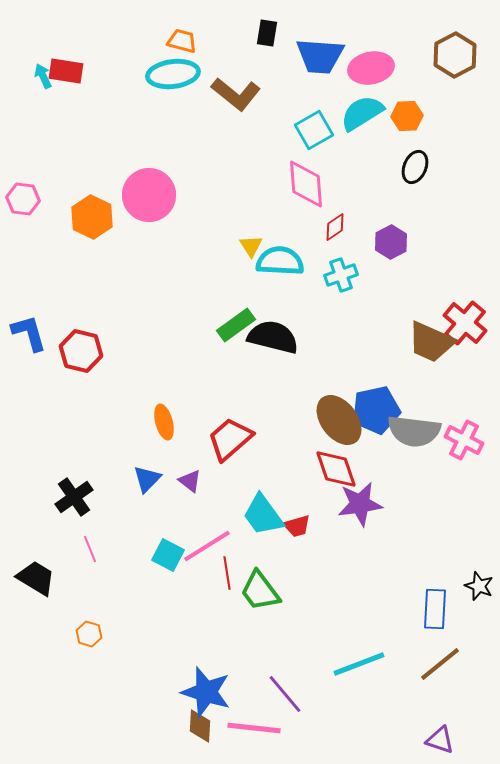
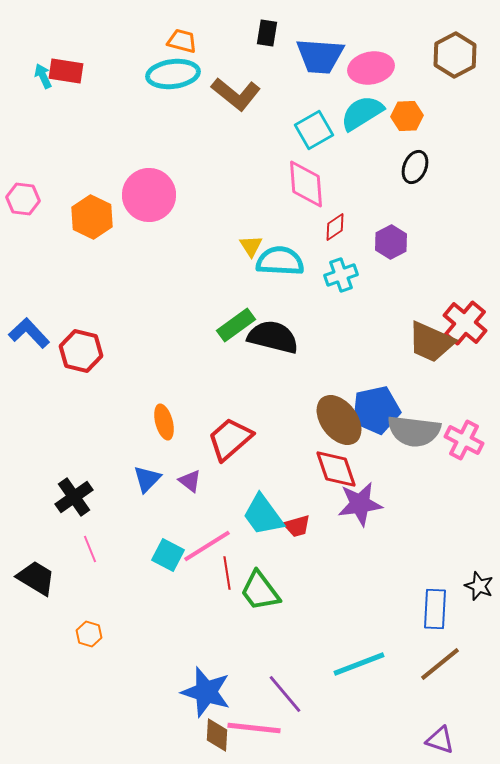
blue L-shape at (29, 333): rotated 27 degrees counterclockwise
brown diamond at (200, 726): moved 17 px right, 9 px down
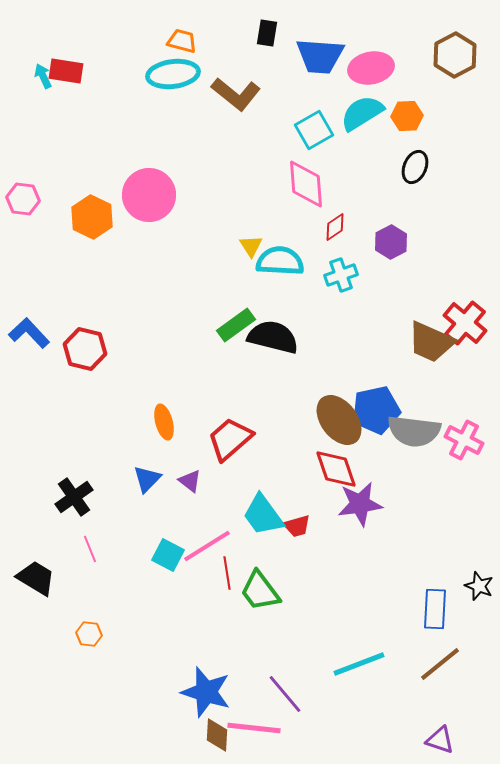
red hexagon at (81, 351): moved 4 px right, 2 px up
orange hexagon at (89, 634): rotated 10 degrees counterclockwise
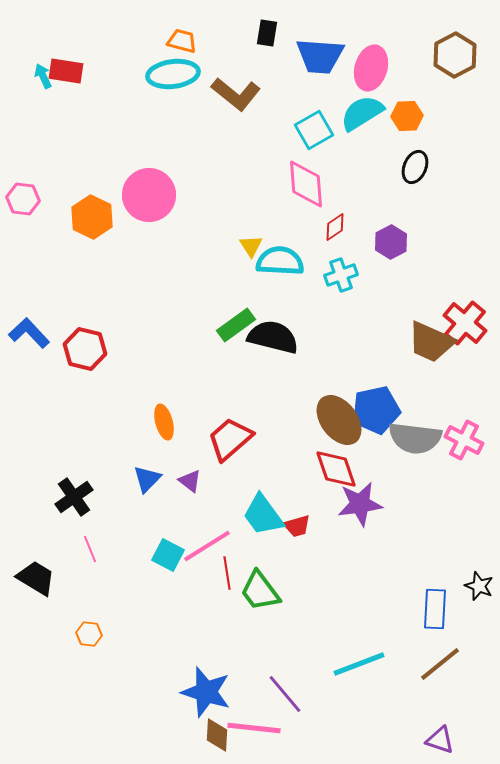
pink ellipse at (371, 68): rotated 63 degrees counterclockwise
gray semicircle at (414, 431): moved 1 px right, 7 px down
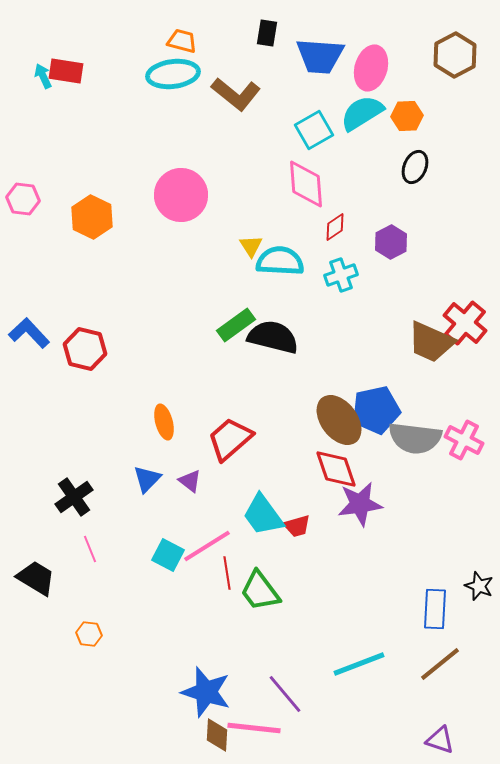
pink circle at (149, 195): moved 32 px right
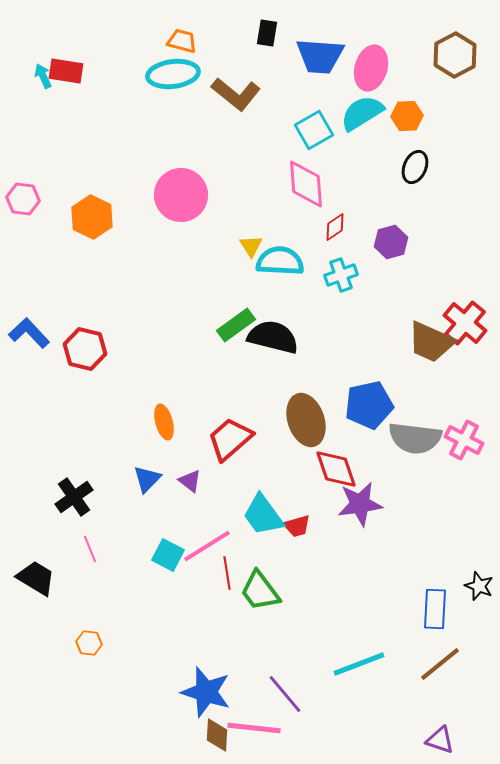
purple hexagon at (391, 242): rotated 12 degrees clockwise
blue pentagon at (376, 410): moved 7 px left, 5 px up
brown ellipse at (339, 420): moved 33 px left; rotated 18 degrees clockwise
orange hexagon at (89, 634): moved 9 px down
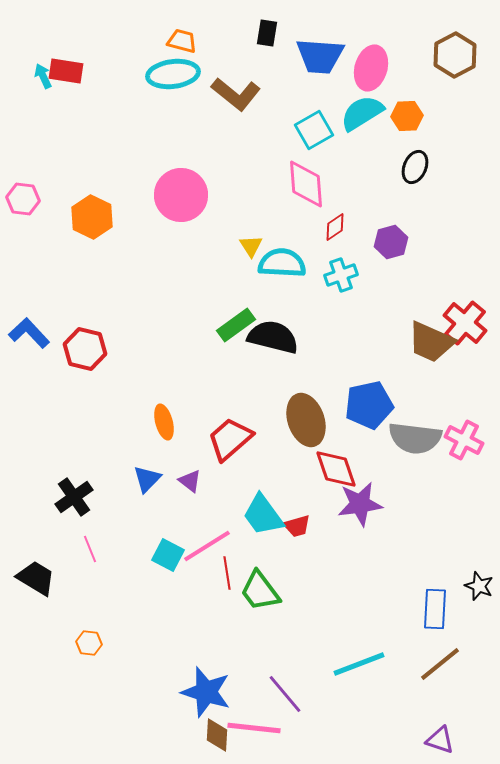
cyan semicircle at (280, 261): moved 2 px right, 2 px down
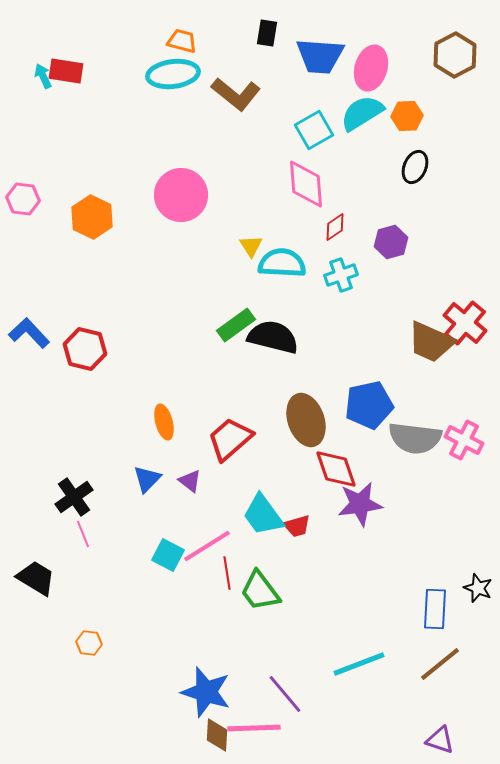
pink line at (90, 549): moved 7 px left, 15 px up
black star at (479, 586): moved 1 px left, 2 px down
pink line at (254, 728): rotated 8 degrees counterclockwise
